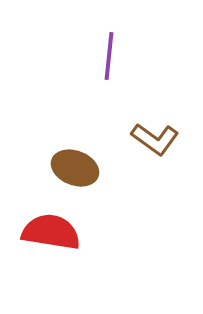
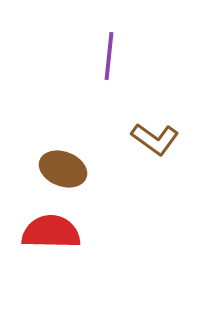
brown ellipse: moved 12 px left, 1 px down
red semicircle: rotated 8 degrees counterclockwise
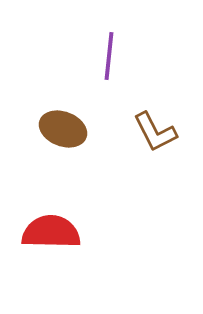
brown L-shape: moved 7 px up; rotated 27 degrees clockwise
brown ellipse: moved 40 px up
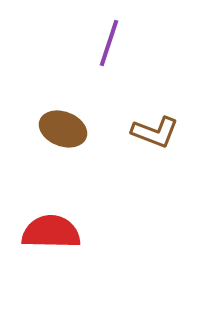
purple line: moved 13 px up; rotated 12 degrees clockwise
brown L-shape: rotated 42 degrees counterclockwise
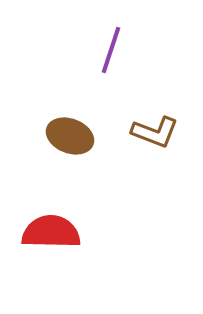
purple line: moved 2 px right, 7 px down
brown ellipse: moved 7 px right, 7 px down
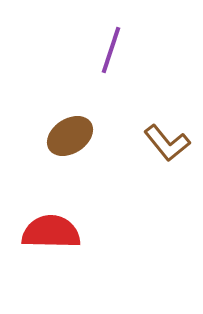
brown L-shape: moved 12 px right, 11 px down; rotated 30 degrees clockwise
brown ellipse: rotated 54 degrees counterclockwise
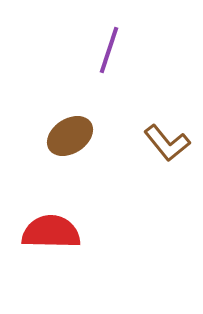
purple line: moved 2 px left
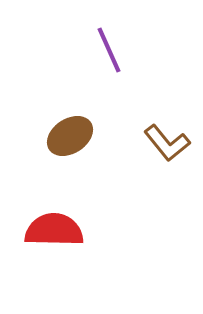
purple line: rotated 42 degrees counterclockwise
red semicircle: moved 3 px right, 2 px up
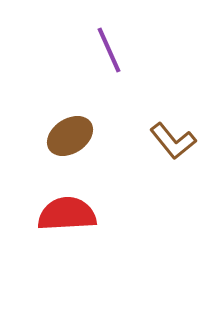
brown L-shape: moved 6 px right, 2 px up
red semicircle: moved 13 px right, 16 px up; rotated 4 degrees counterclockwise
